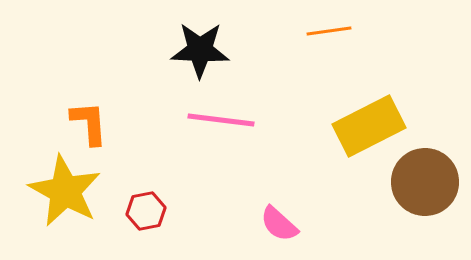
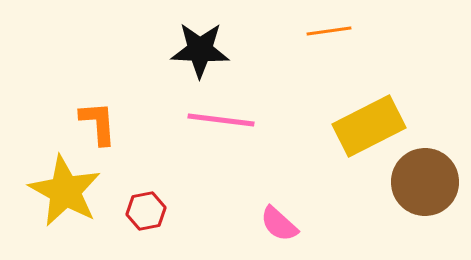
orange L-shape: moved 9 px right
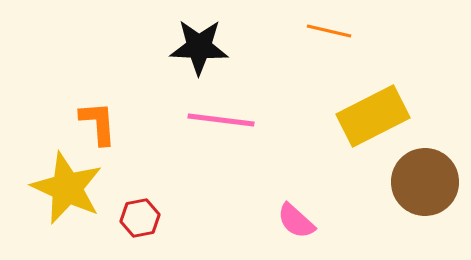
orange line: rotated 21 degrees clockwise
black star: moved 1 px left, 3 px up
yellow rectangle: moved 4 px right, 10 px up
yellow star: moved 2 px right, 3 px up; rotated 4 degrees counterclockwise
red hexagon: moved 6 px left, 7 px down
pink semicircle: moved 17 px right, 3 px up
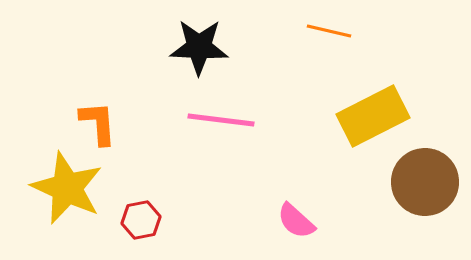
red hexagon: moved 1 px right, 2 px down
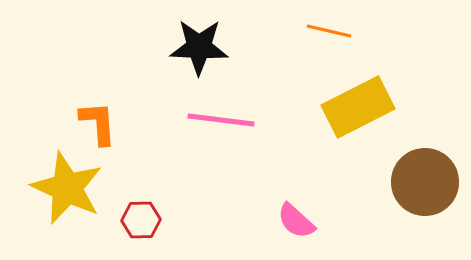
yellow rectangle: moved 15 px left, 9 px up
red hexagon: rotated 9 degrees clockwise
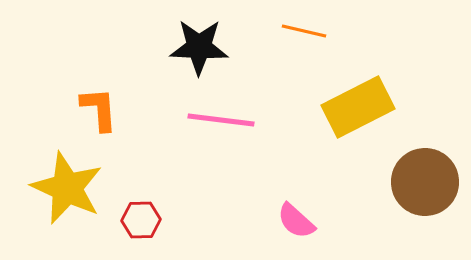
orange line: moved 25 px left
orange L-shape: moved 1 px right, 14 px up
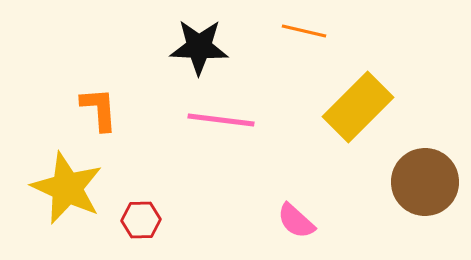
yellow rectangle: rotated 18 degrees counterclockwise
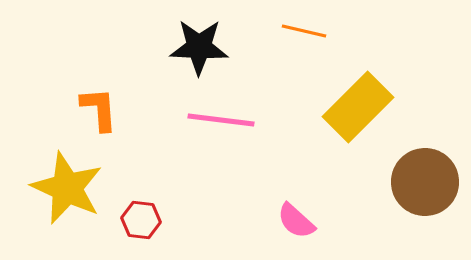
red hexagon: rotated 9 degrees clockwise
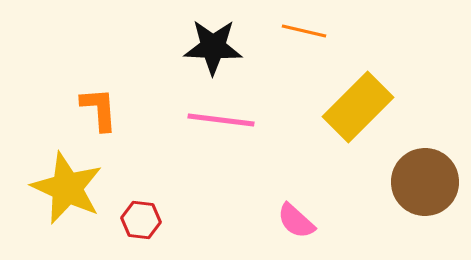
black star: moved 14 px right
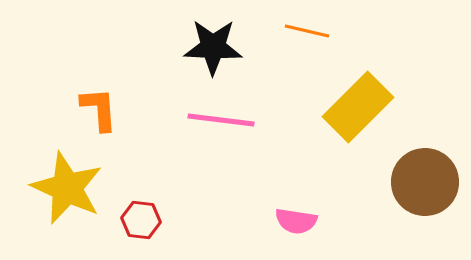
orange line: moved 3 px right
pink semicircle: rotated 33 degrees counterclockwise
